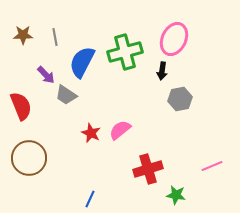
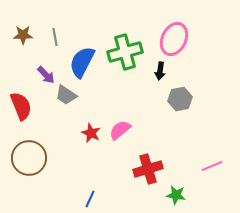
black arrow: moved 2 px left
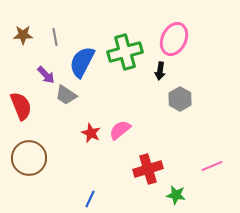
gray hexagon: rotated 20 degrees counterclockwise
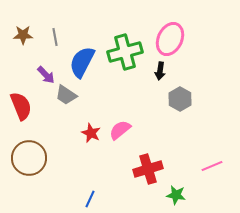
pink ellipse: moved 4 px left
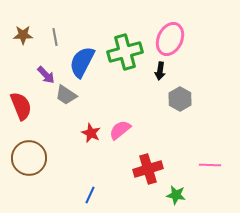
pink line: moved 2 px left, 1 px up; rotated 25 degrees clockwise
blue line: moved 4 px up
